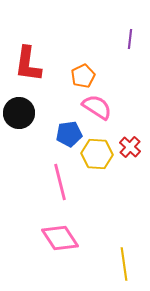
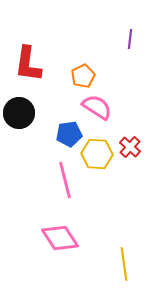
pink line: moved 5 px right, 2 px up
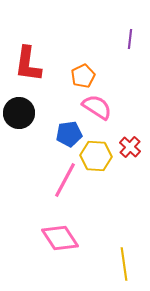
yellow hexagon: moved 1 px left, 2 px down
pink line: rotated 42 degrees clockwise
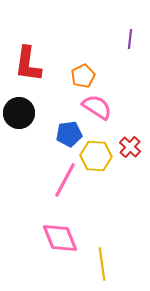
pink diamond: rotated 12 degrees clockwise
yellow line: moved 22 px left
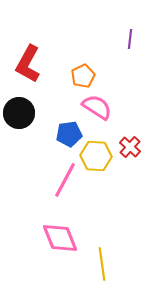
red L-shape: rotated 21 degrees clockwise
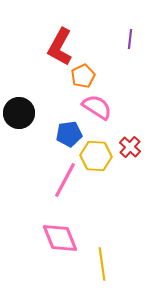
red L-shape: moved 32 px right, 17 px up
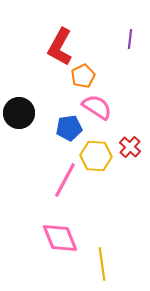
blue pentagon: moved 6 px up
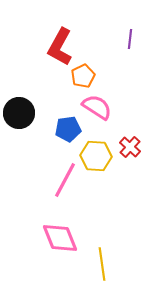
blue pentagon: moved 1 px left, 1 px down
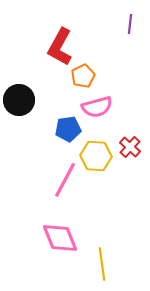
purple line: moved 15 px up
pink semicircle: rotated 132 degrees clockwise
black circle: moved 13 px up
